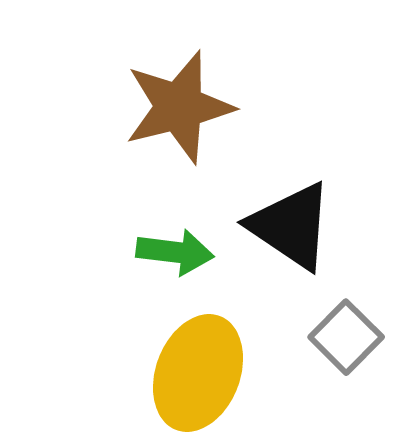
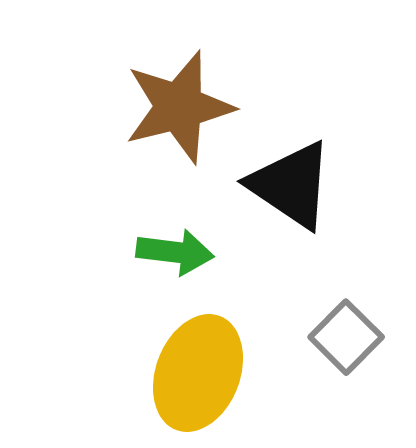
black triangle: moved 41 px up
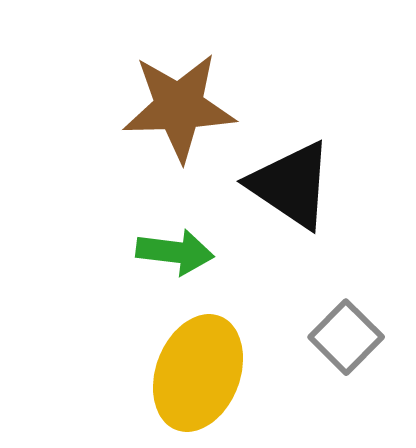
brown star: rotated 12 degrees clockwise
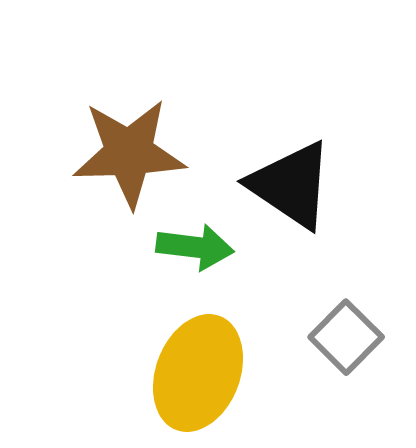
brown star: moved 50 px left, 46 px down
green arrow: moved 20 px right, 5 px up
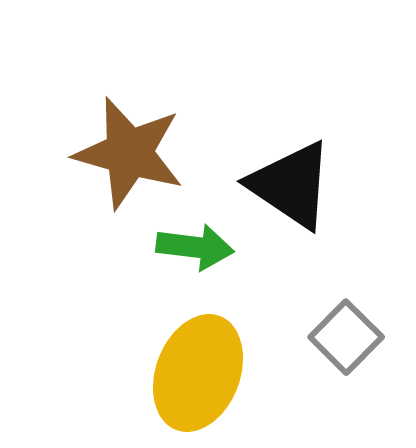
brown star: rotated 18 degrees clockwise
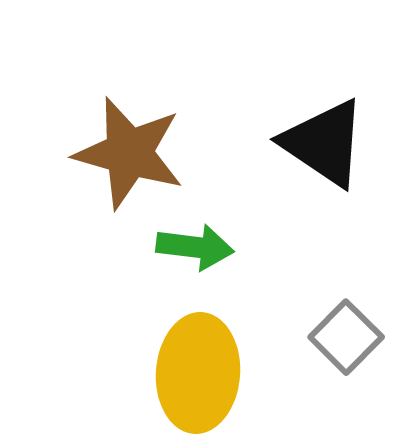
black triangle: moved 33 px right, 42 px up
yellow ellipse: rotated 17 degrees counterclockwise
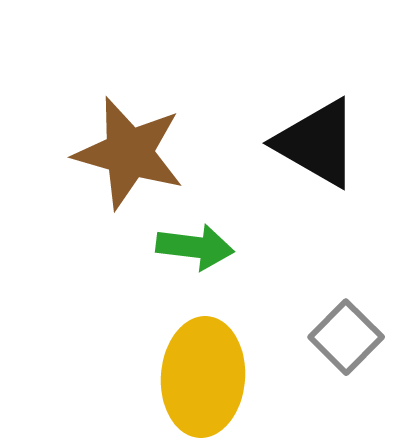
black triangle: moved 7 px left; rotated 4 degrees counterclockwise
yellow ellipse: moved 5 px right, 4 px down
